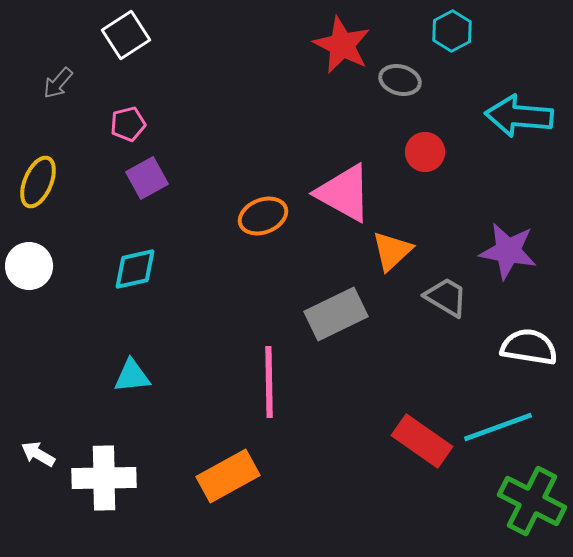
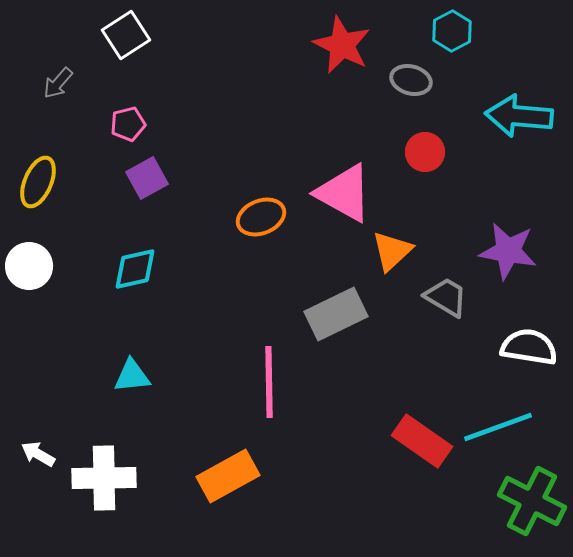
gray ellipse: moved 11 px right
orange ellipse: moved 2 px left, 1 px down
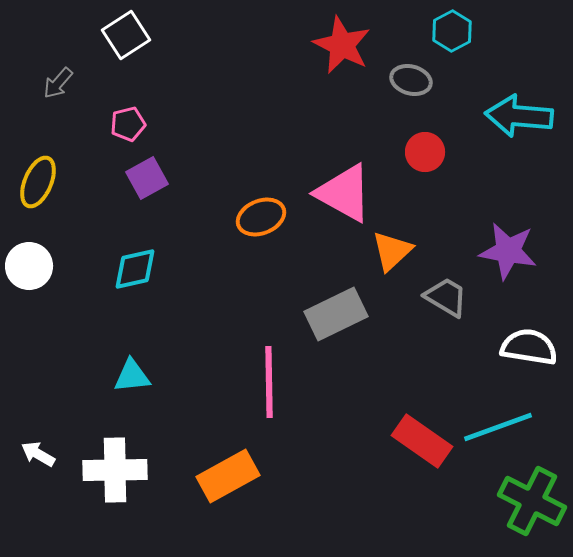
white cross: moved 11 px right, 8 px up
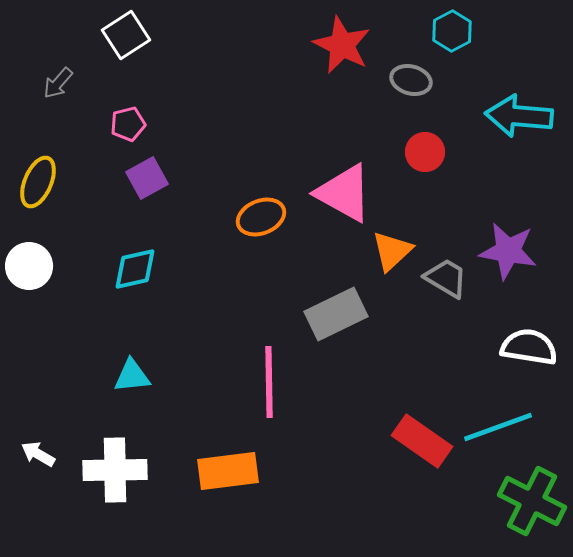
gray trapezoid: moved 19 px up
orange rectangle: moved 5 px up; rotated 22 degrees clockwise
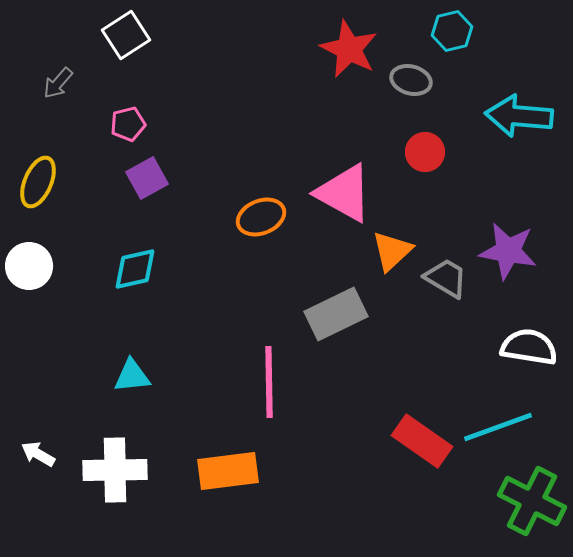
cyan hexagon: rotated 15 degrees clockwise
red star: moved 7 px right, 4 px down
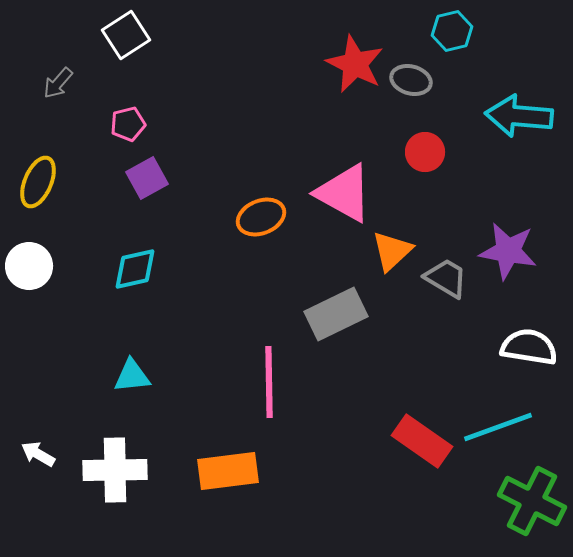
red star: moved 6 px right, 15 px down
